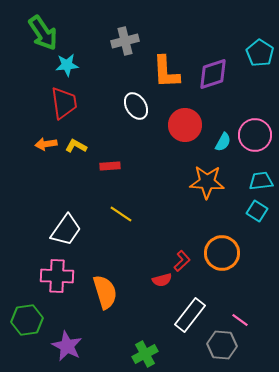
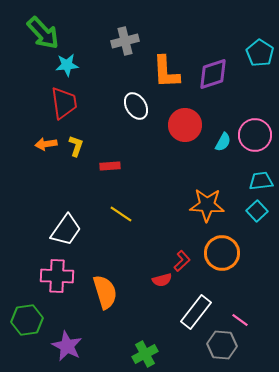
green arrow: rotated 9 degrees counterclockwise
yellow L-shape: rotated 80 degrees clockwise
orange star: moved 23 px down
cyan square: rotated 15 degrees clockwise
white rectangle: moved 6 px right, 3 px up
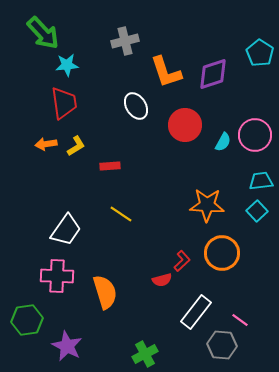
orange L-shape: rotated 15 degrees counterclockwise
yellow L-shape: rotated 40 degrees clockwise
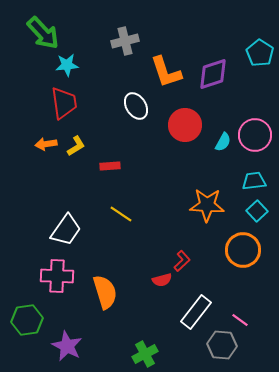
cyan trapezoid: moved 7 px left
orange circle: moved 21 px right, 3 px up
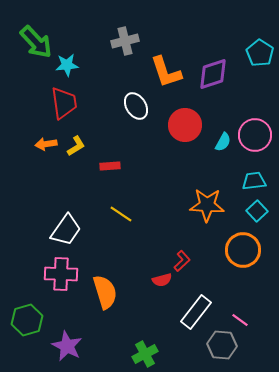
green arrow: moved 7 px left, 9 px down
pink cross: moved 4 px right, 2 px up
green hexagon: rotated 8 degrees counterclockwise
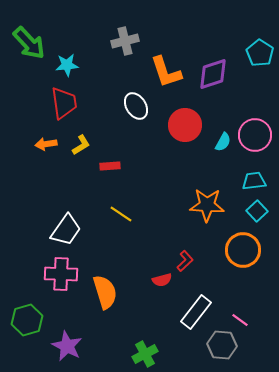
green arrow: moved 7 px left, 1 px down
yellow L-shape: moved 5 px right, 1 px up
red L-shape: moved 3 px right
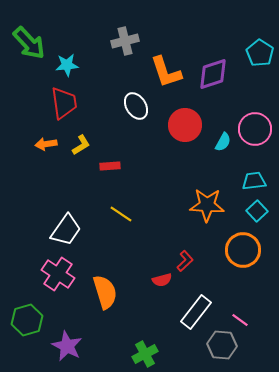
pink circle: moved 6 px up
pink cross: moved 3 px left; rotated 32 degrees clockwise
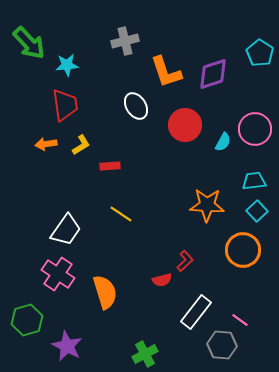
red trapezoid: moved 1 px right, 2 px down
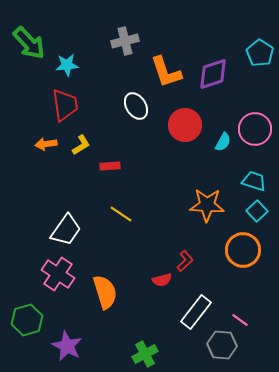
cyan trapezoid: rotated 25 degrees clockwise
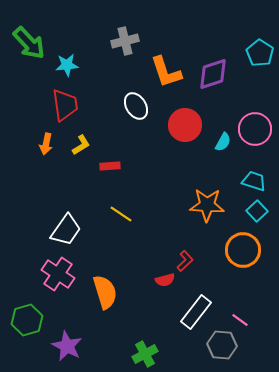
orange arrow: rotated 70 degrees counterclockwise
red semicircle: moved 3 px right
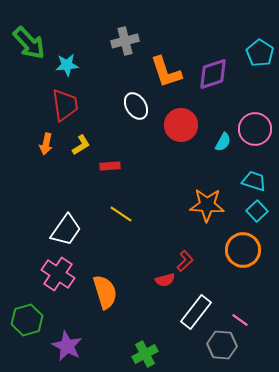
red circle: moved 4 px left
